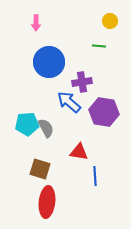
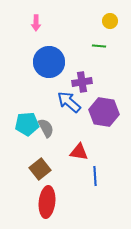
brown square: rotated 35 degrees clockwise
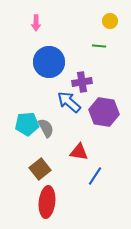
blue line: rotated 36 degrees clockwise
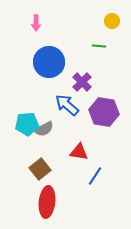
yellow circle: moved 2 px right
purple cross: rotated 36 degrees counterclockwise
blue arrow: moved 2 px left, 3 px down
gray semicircle: moved 2 px left, 1 px down; rotated 90 degrees clockwise
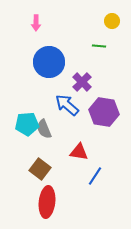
gray semicircle: rotated 96 degrees clockwise
brown square: rotated 15 degrees counterclockwise
